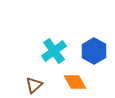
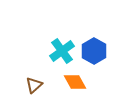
cyan cross: moved 8 px right
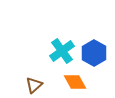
blue hexagon: moved 2 px down
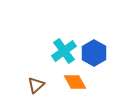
cyan cross: moved 2 px right
brown triangle: moved 2 px right
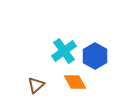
blue hexagon: moved 1 px right, 3 px down
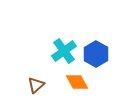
blue hexagon: moved 1 px right, 2 px up
orange diamond: moved 2 px right
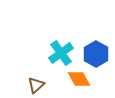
cyan cross: moved 3 px left, 2 px down
orange diamond: moved 2 px right, 3 px up
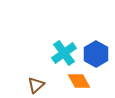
cyan cross: moved 3 px right
orange diamond: moved 2 px down
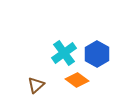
blue hexagon: moved 1 px right
orange diamond: moved 2 px left, 1 px up; rotated 25 degrees counterclockwise
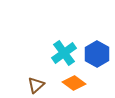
orange diamond: moved 3 px left, 3 px down
